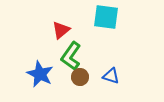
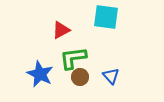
red triangle: rotated 12 degrees clockwise
green L-shape: moved 2 px right, 2 px down; rotated 48 degrees clockwise
blue triangle: rotated 30 degrees clockwise
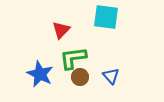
red triangle: rotated 18 degrees counterclockwise
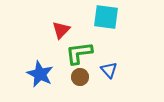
green L-shape: moved 6 px right, 5 px up
blue triangle: moved 2 px left, 6 px up
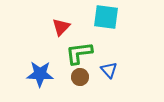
red triangle: moved 3 px up
blue star: rotated 24 degrees counterclockwise
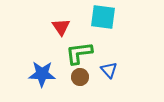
cyan square: moved 3 px left
red triangle: rotated 18 degrees counterclockwise
blue star: moved 2 px right
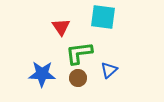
blue triangle: rotated 30 degrees clockwise
brown circle: moved 2 px left, 1 px down
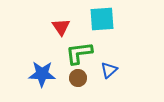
cyan square: moved 1 px left, 2 px down; rotated 12 degrees counterclockwise
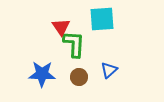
green L-shape: moved 5 px left, 9 px up; rotated 100 degrees clockwise
brown circle: moved 1 px right, 1 px up
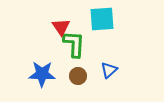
brown circle: moved 1 px left, 1 px up
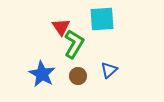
green L-shape: rotated 28 degrees clockwise
blue star: rotated 28 degrees clockwise
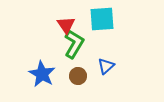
red triangle: moved 5 px right, 2 px up
blue triangle: moved 3 px left, 4 px up
